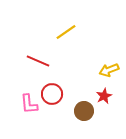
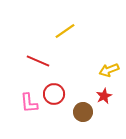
yellow line: moved 1 px left, 1 px up
red circle: moved 2 px right
pink L-shape: moved 1 px up
brown circle: moved 1 px left, 1 px down
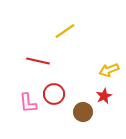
red line: rotated 10 degrees counterclockwise
pink L-shape: moved 1 px left
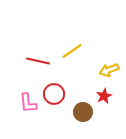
yellow line: moved 7 px right, 20 px down
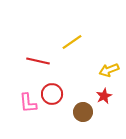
yellow line: moved 9 px up
red circle: moved 2 px left
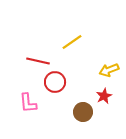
red circle: moved 3 px right, 12 px up
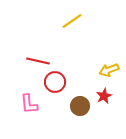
yellow line: moved 21 px up
pink L-shape: moved 1 px right, 1 px down
brown circle: moved 3 px left, 6 px up
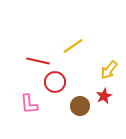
yellow line: moved 1 px right, 25 px down
yellow arrow: rotated 30 degrees counterclockwise
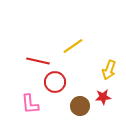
yellow arrow: rotated 18 degrees counterclockwise
red star: moved 1 px left, 1 px down; rotated 21 degrees clockwise
pink L-shape: moved 1 px right
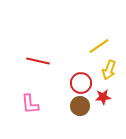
yellow line: moved 26 px right
red circle: moved 26 px right, 1 px down
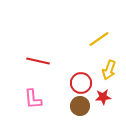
yellow line: moved 7 px up
pink L-shape: moved 3 px right, 5 px up
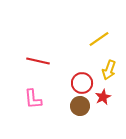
red circle: moved 1 px right
red star: rotated 21 degrees counterclockwise
